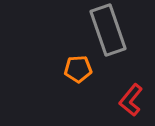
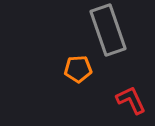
red L-shape: rotated 116 degrees clockwise
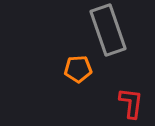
red L-shape: moved 3 px down; rotated 32 degrees clockwise
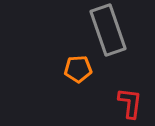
red L-shape: moved 1 px left
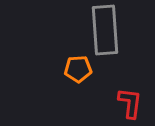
gray rectangle: moved 3 px left; rotated 15 degrees clockwise
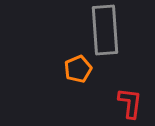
orange pentagon: rotated 20 degrees counterclockwise
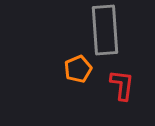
red L-shape: moved 8 px left, 18 px up
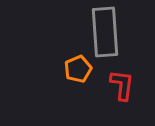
gray rectangle: moved 2 px down
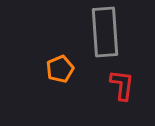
orange pentagon: moved 18 px left
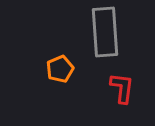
red L-shape: moved 3 px down
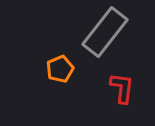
gray rectangle: rotated 42 degrees clockwise
